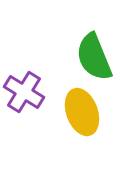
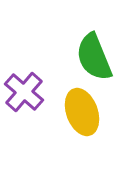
purple cross: rotated 9 degrees clockwise
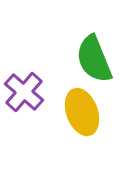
green semicircle: moved 2 px down
